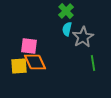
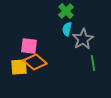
gray star: moved 2 px down
orange diamond: rotated 25 degrees counterclockwise
yellow square: moved 1 px down
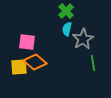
pink square: moved 2 px left, 4 px up
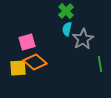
pink square: rotated 24 degrees counterclockwise
green line: moved 7 px right, 1 px down
yellow square: moved 1 px left, 1 px down
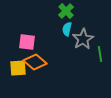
pink square: rotated 24 degrees clockwise
green line: moved 10 px up
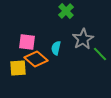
cyan semicircle: moved 11 px left, 19 px down
green line: rotated 35 degrees counterclockwise
orange diamond: moved 1 px right, 3 px up
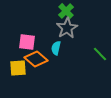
gray star: moved 16 px left, 11 px up
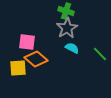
green cross: rotated 28 degrees counterclockwise
cyan semicircle: moved 16 px right; rotated 104 degrees clockwise
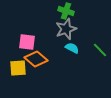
gray star: moved 1 px left, 1 px down; rotated 10 degrees clockwise
green line: moved 4 px up
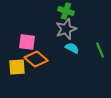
green line: rotated 21 degrees clockwise
yellow square: moved 1 px left, 1 px up
